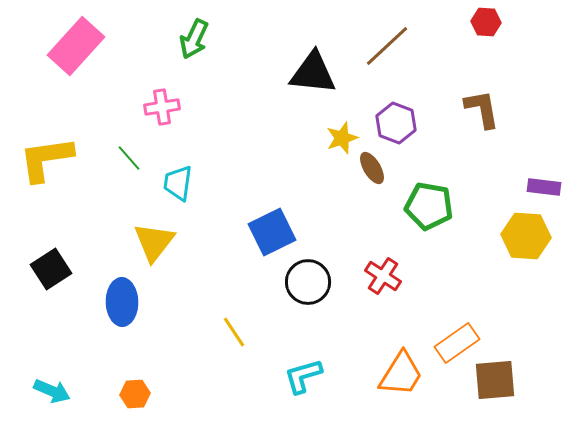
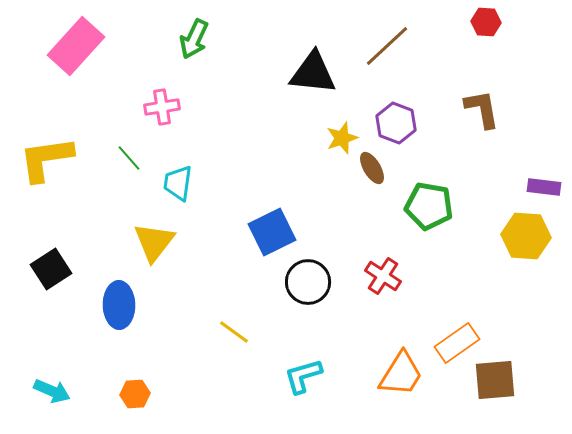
blue ellipse: moved 3 px left, 3 px down
yellow line: rotated 20 degrees counterclockwise
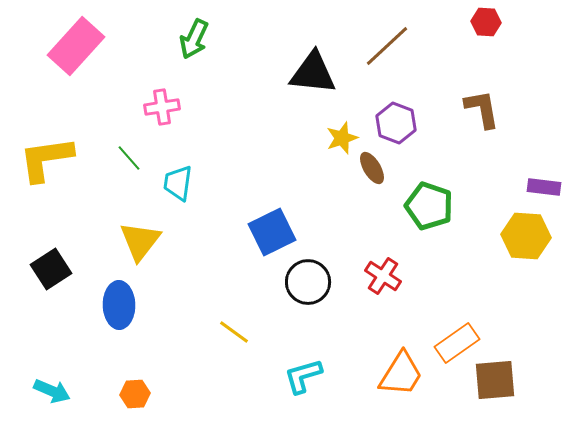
green pentagon: rotated 9 degrees clockwise
yellow triangle: moved 14 px left, 1 px up
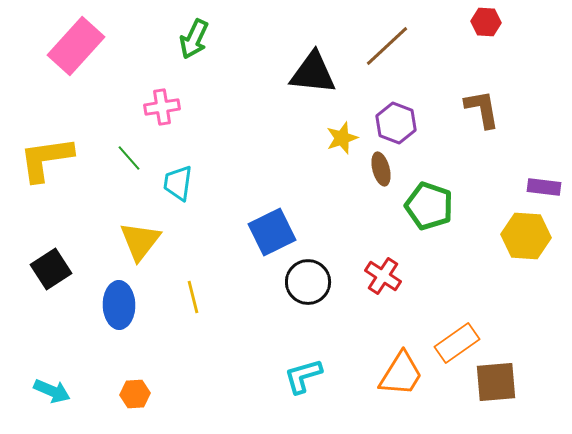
brown ellipse: moved 9 px right, 1 px down; rotated 16 degrees clockwise
yellow line: moved 41 px left, 35 px up; rotated 40 degrees clockwise
brown square: moved 1 px right, 2 px down
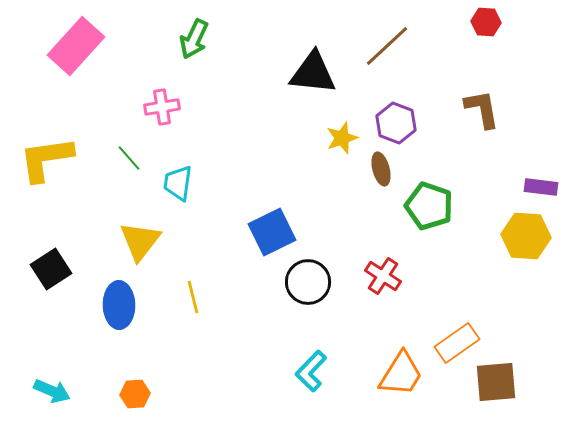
purple rectangle: moved 3 px left
cyan L-shape: moved 8 px right, 5 px up; rotated 30 degrees counterclockwise
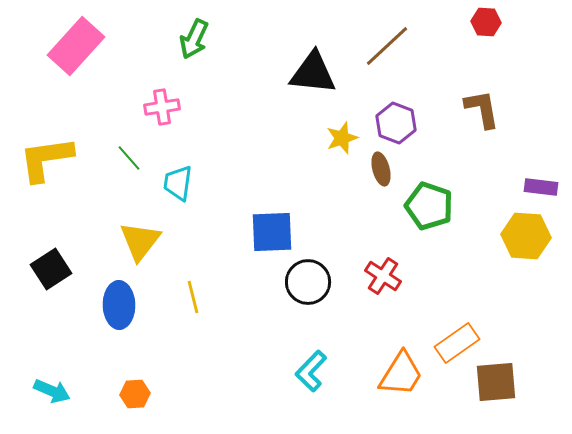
blue square: rotated 24 degrees clockwise
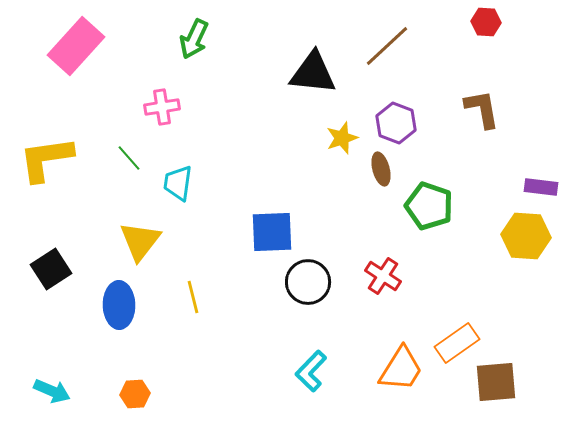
orange trapezoid: moved 5 px up
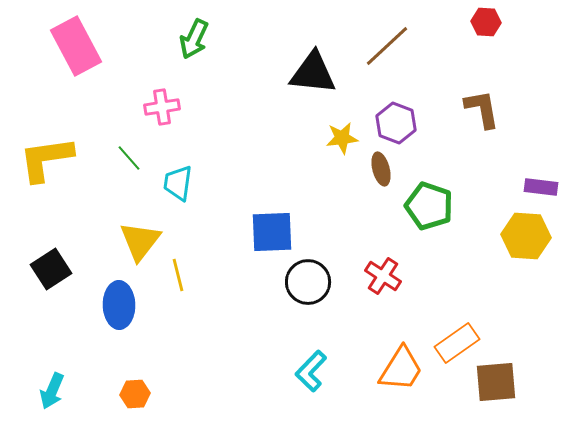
pink rectangle: rotated 70 degrees counterclockwise
yellow star: rotated 12 degrees clockwise
yellow line: moved 15 px left, 22 px up
cyan arrow: rotated 90 degrees clockwise
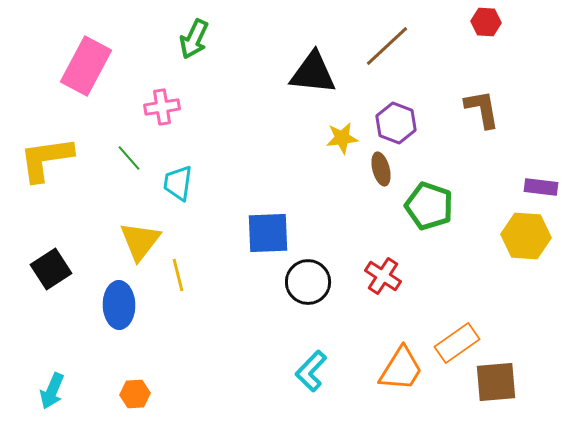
pink rectangle: moved 10 px right, 20 px down; rotated 56 degrees clockwise
blue square: moved 4 px left, 1 px down
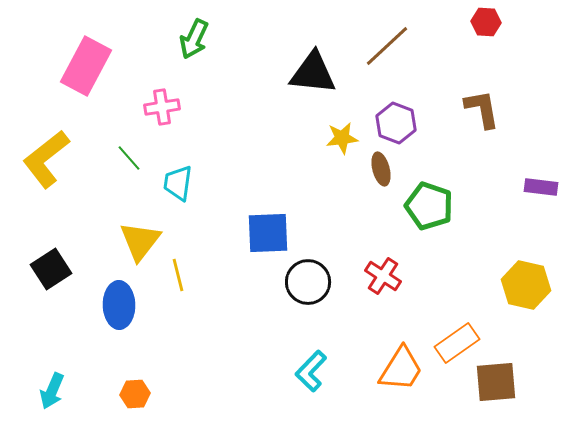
yellow L-shape: rotated 30 degrees counterclockwise
yellow hexagon: moved 49 px down; rotated 9 degrees clockwise
